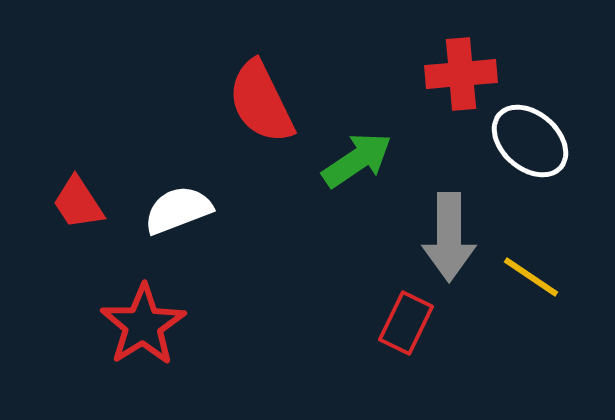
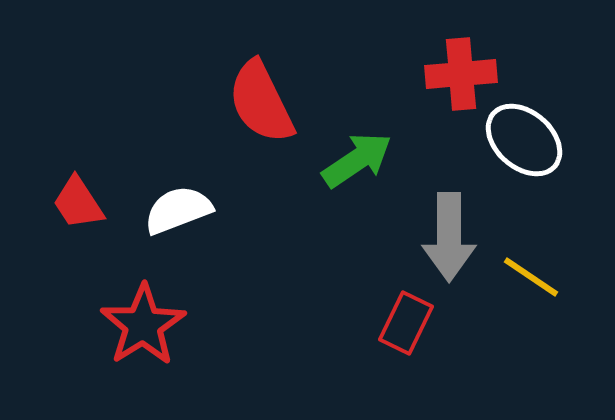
white ellipse: moved 6 px left, 1 px up
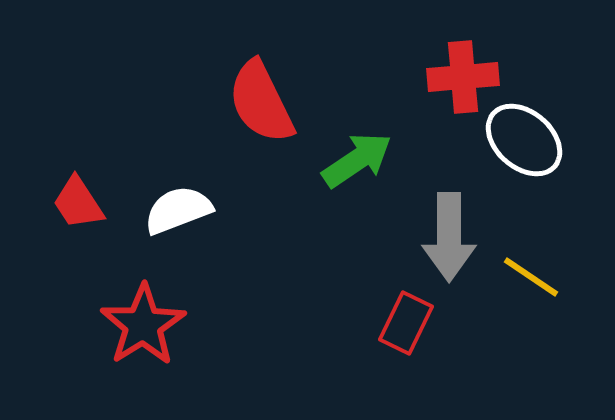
red cross: moved 2 px right, 3 px down
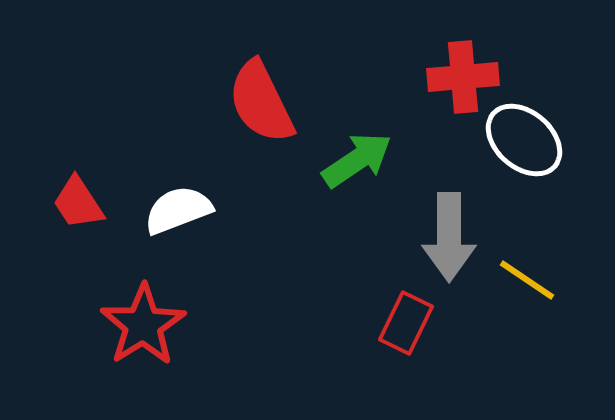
yellow line: moved 4 px left, 3 px down
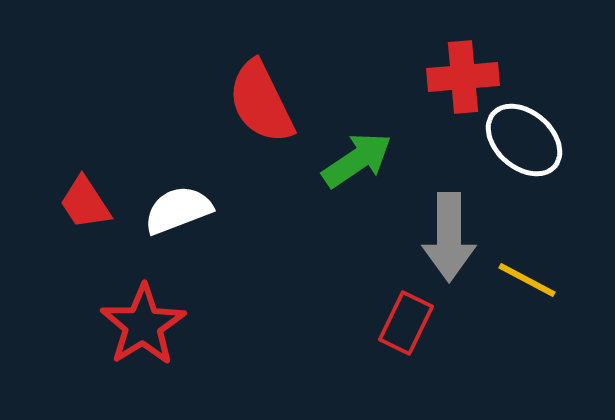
red trapezoid: moved 7 px right
yellow line: rotated 6 degrees counterclockwise
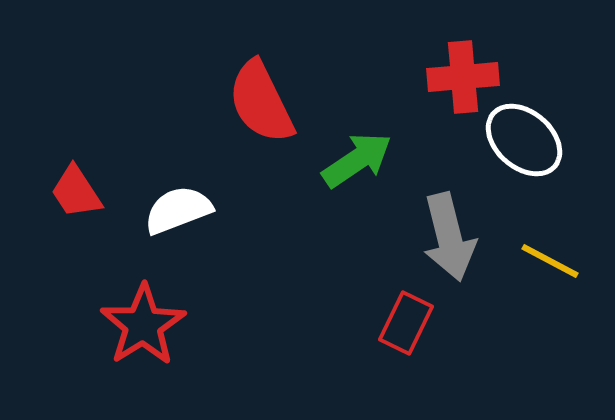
red trapezoid: moved 9 px left, 11 px up
gray arrow: rotated 14 degrees counterclockwise
yellow line: moved 23 px right, 19 px up
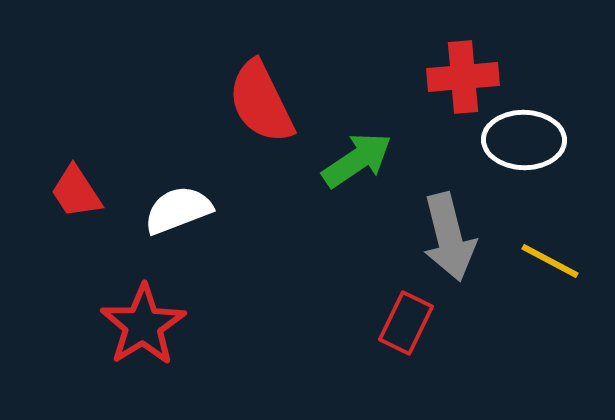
white ellipse: rotated 40 degrees counterclockwise
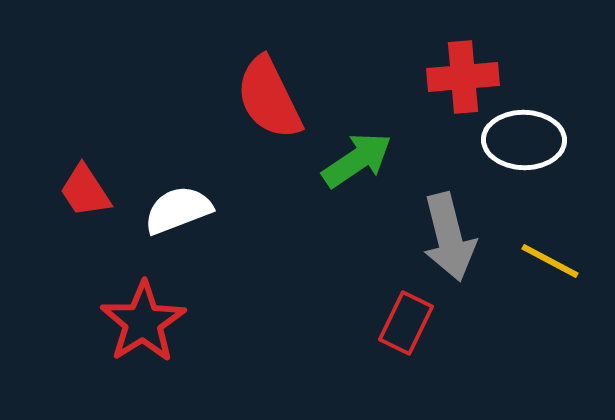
red semicircle: moved 8 px right, 4 px up
red trapezoid: moved 9 px right, 1 px up
red star: moved 3 px up
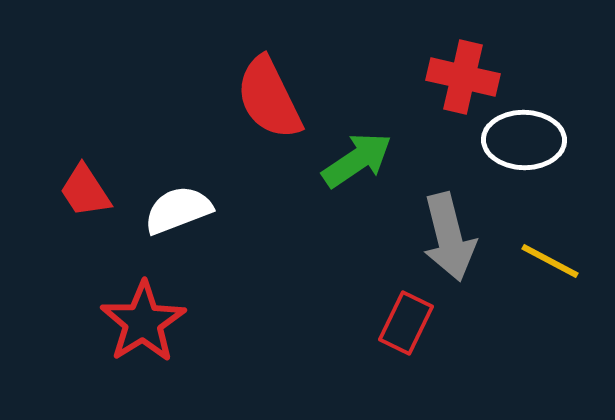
red cross: rotated 18 degrees clockwise
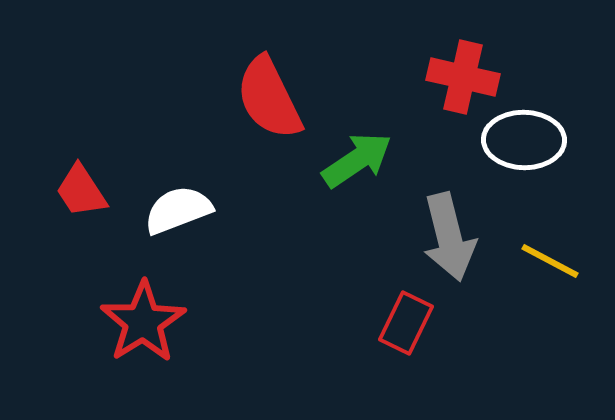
red trapezoid: moved 4 px left
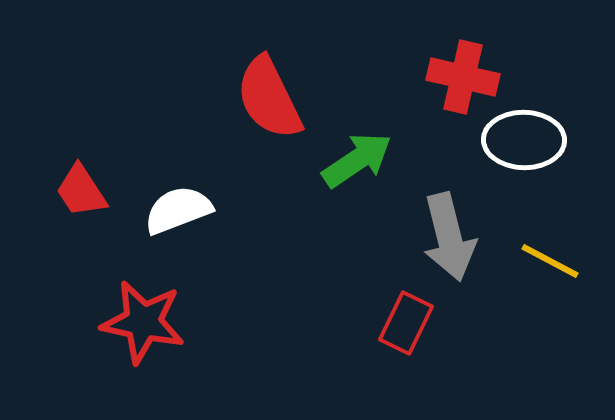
red star: rotated 28 degrees counterclockwise
